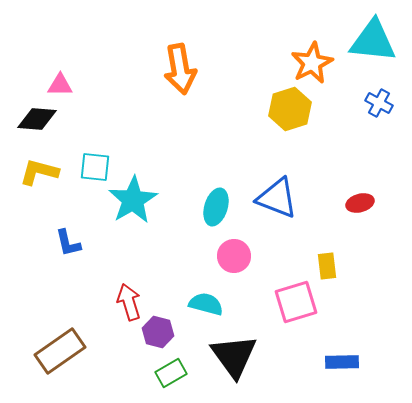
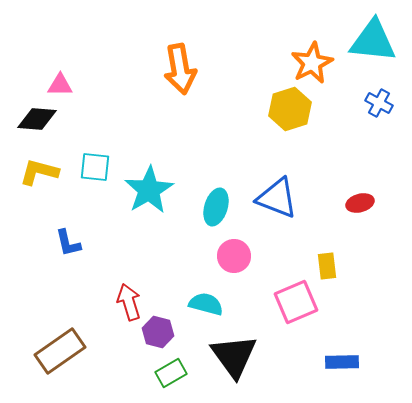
cyan star: moved 16 px right, 10 px up
pink square: rotated 6 degrees counterclockwise
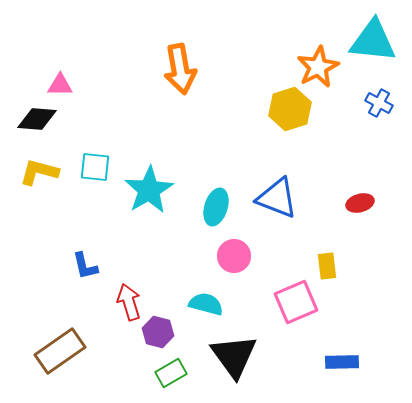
orange star: moved 6 px right, 4 px down
blue L-shape: moved 17 px right, 23 px down
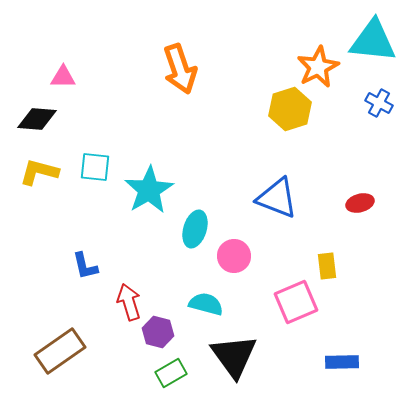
orange arrow: rotated 9 degrees counterclockwise
pink triangle: moved 3 px right, 8 px up
cyan ellipse: moved 21 px left, 22 px down
